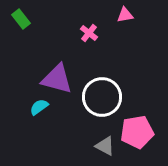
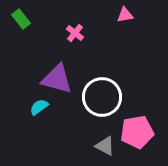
pink cross: moved 14 px left
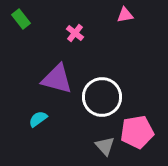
cyan semicircle: moved 1 px left, 12 px down
gray triangle: rotated 20 degrees clockwise
